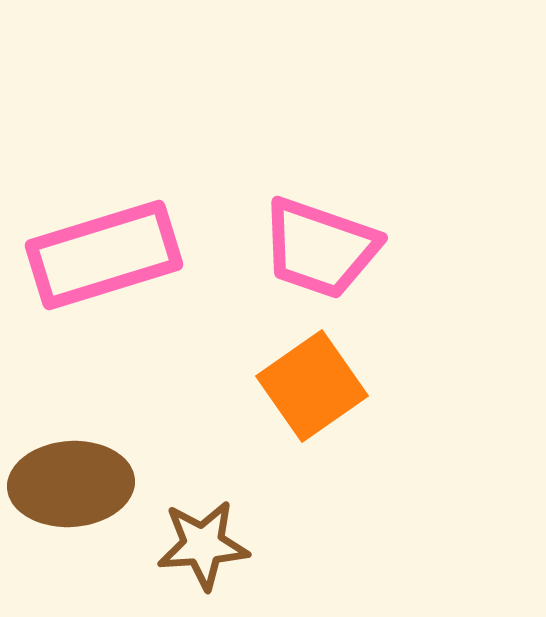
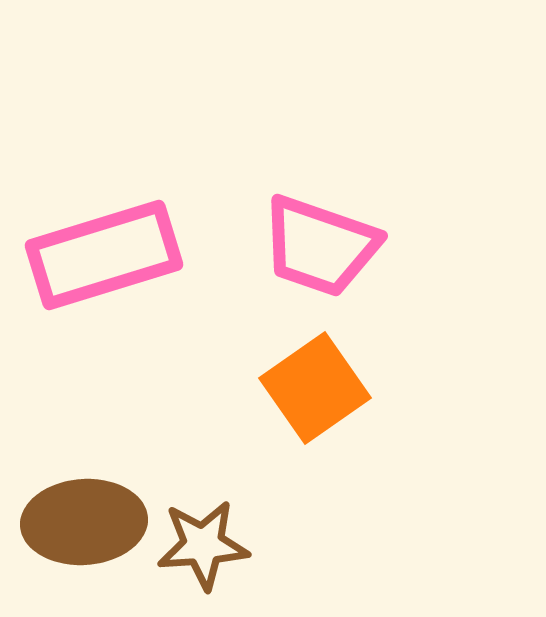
pink trapezoid: moved 2 px up
orange square: moved 3 px right, 2 px down
brown ellipse: moved 13 px right, 38 px down
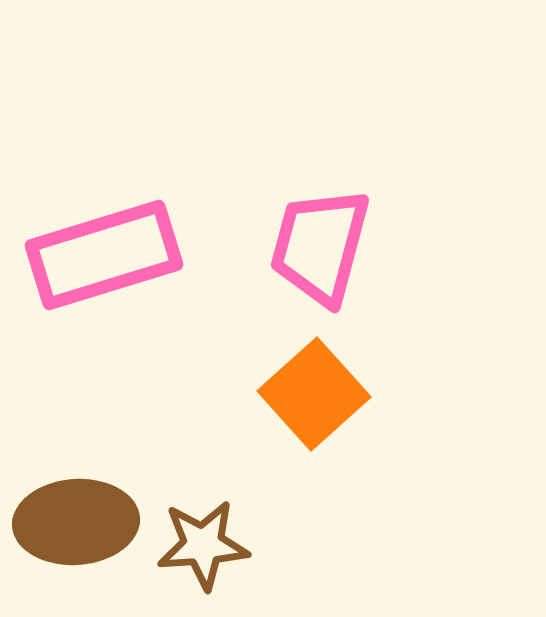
pink trapezoid: rotated 86 degrees clockwise
orange square: moved 1 px left, 6 px down; rotated 7 degrees counterclockwise
brown ellipse: moved 8 px left
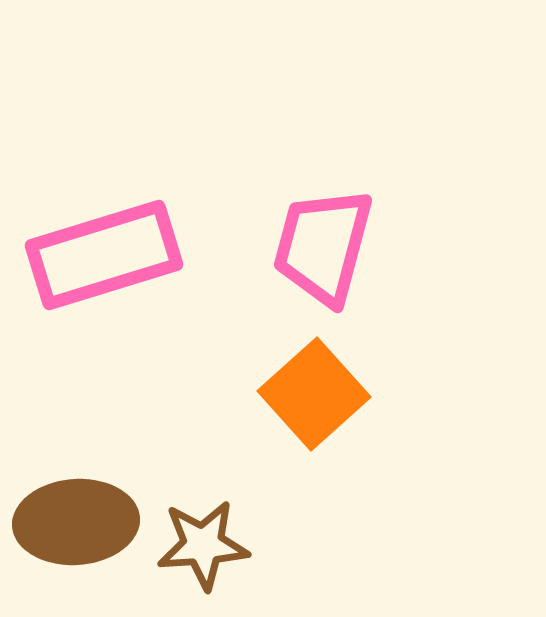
pink trapezoid: moved 3 px right
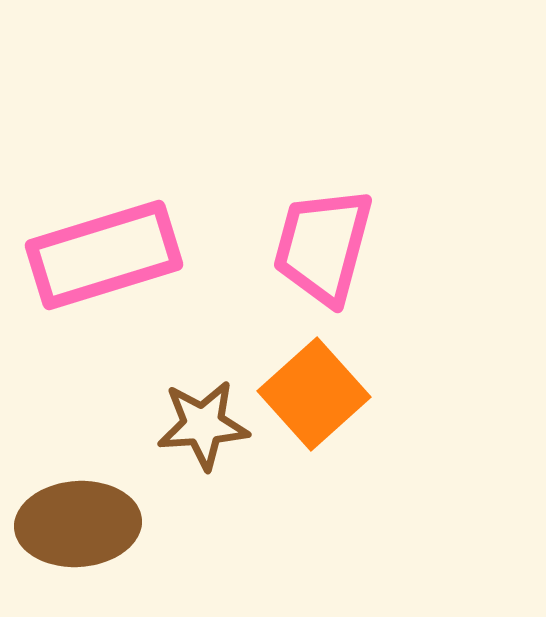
brown ellipse: moved 2 px right, 2 px down
brown star: moved 120 px up
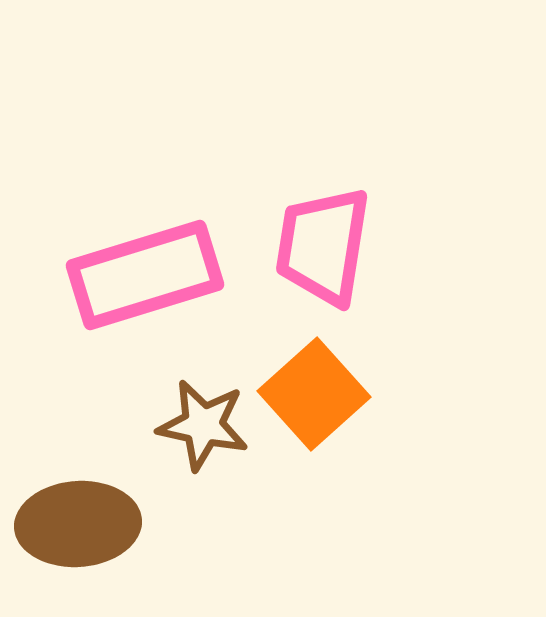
pink trapezoid: rotated 6 degrees counterclockwise
pink rectangle: moved 41 px right, 20 px down
brown star: rotated 16 degrees clockwise
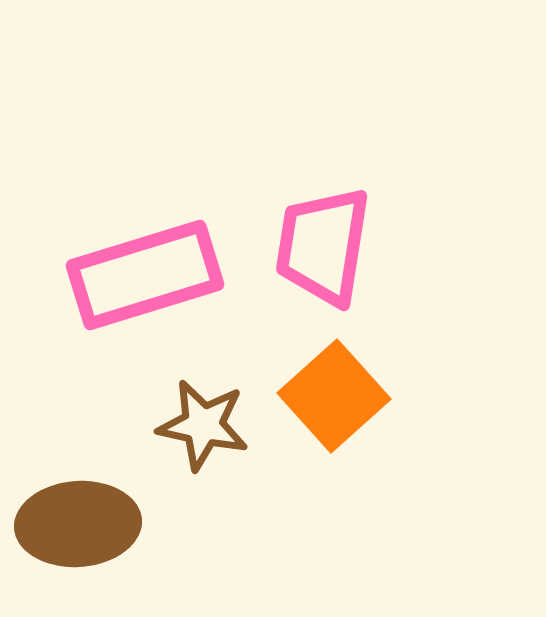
orange square: moved 20 px right, 2 px down
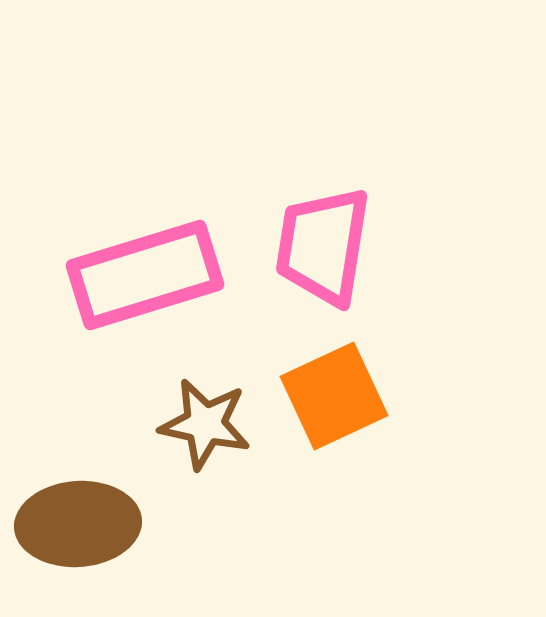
orange square: rotated 17 degrees clockwise
brown star: moved 2 px right, 1 px up
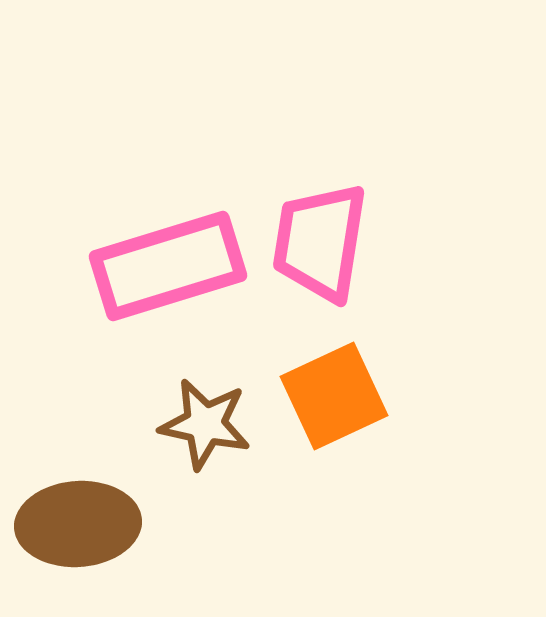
pink trapezoid: moved 3 px left, 4 px up
pink rectangle: moved 23 px right, 9 px up
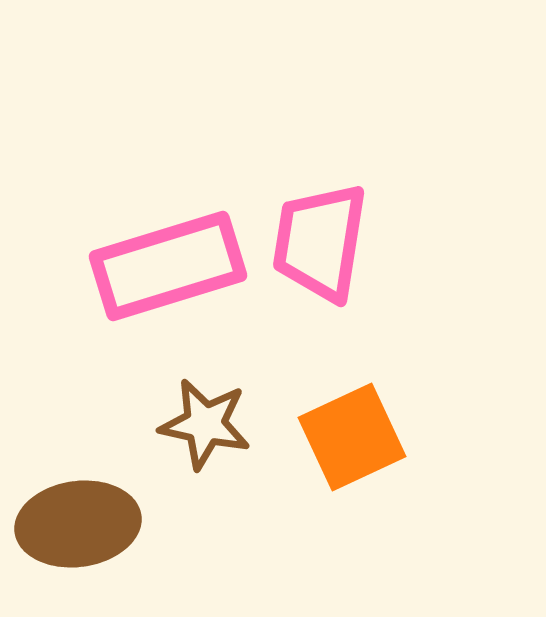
orange square: moved 18 px right, 41 px down
brown ellipse: rotated 4 degrees counterclockwise
